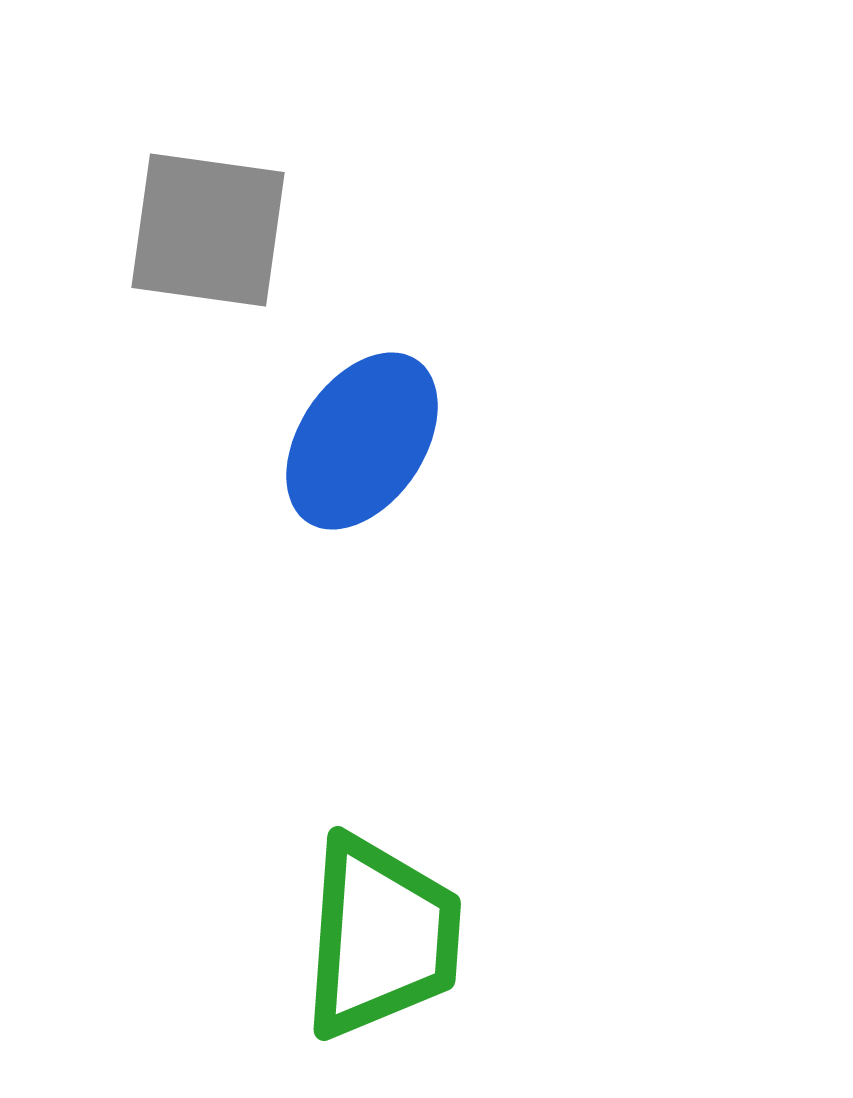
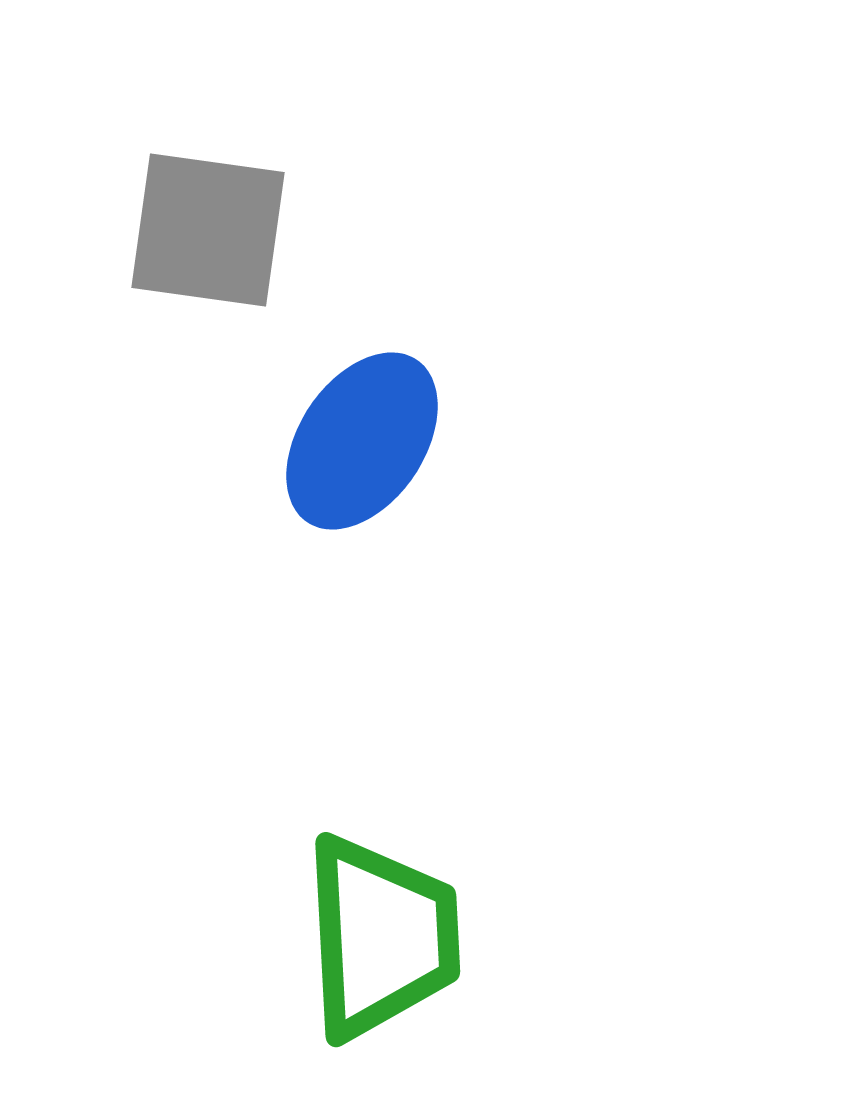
green trapezoid: rotated 7 degrees counterclockwise
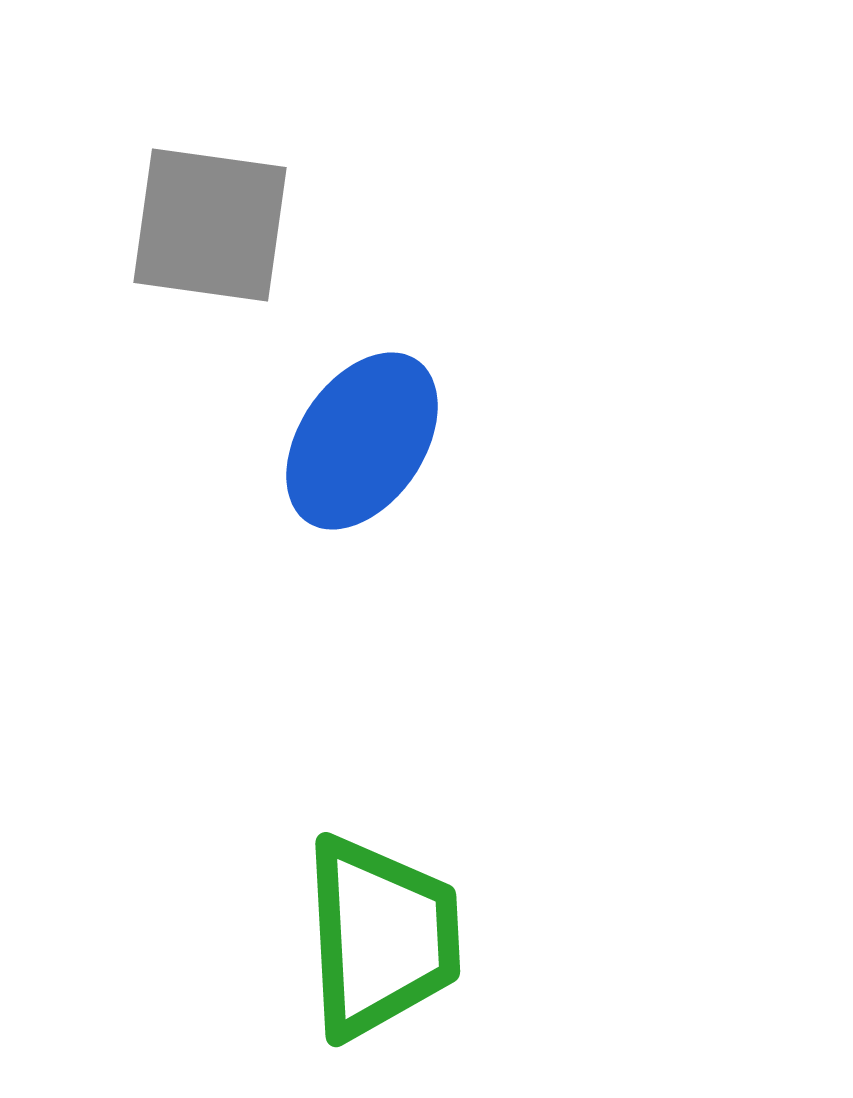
gray square: moved 2 px right, 5 px up
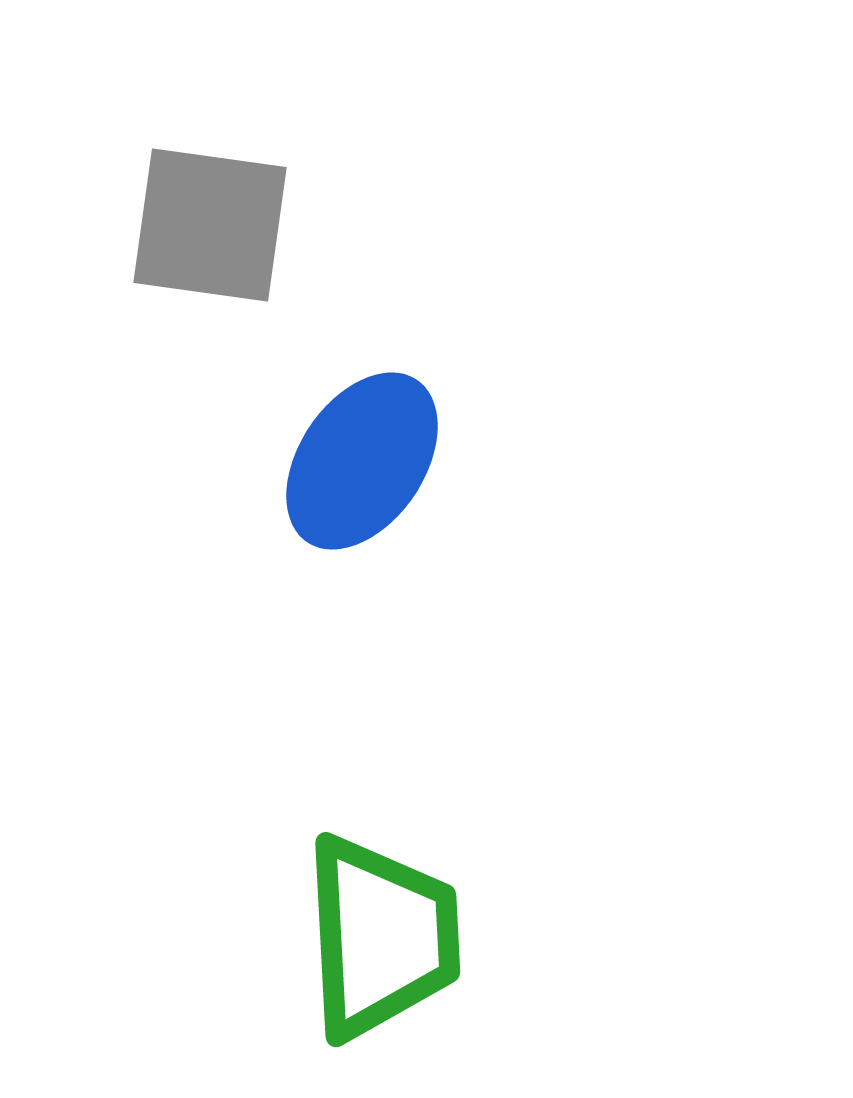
blue ellipse: moved 20 px down
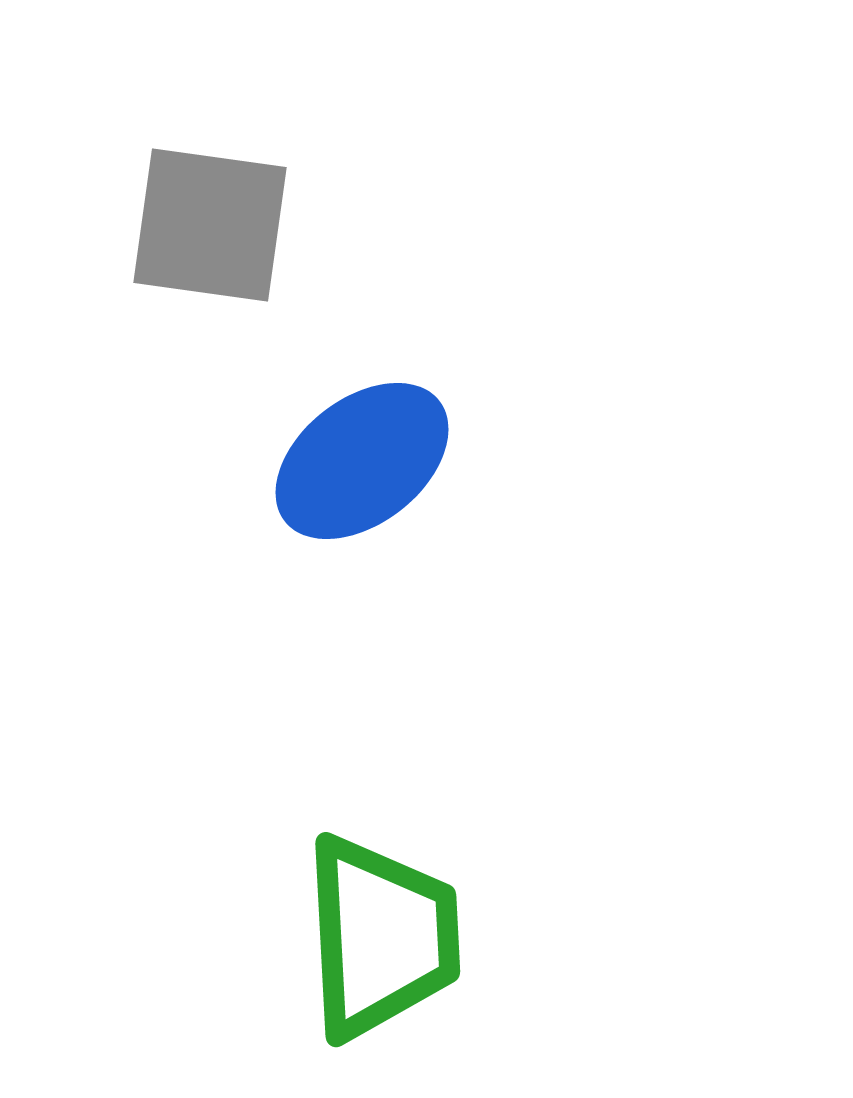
blue ellipse: rotated 18 degrees clockwise
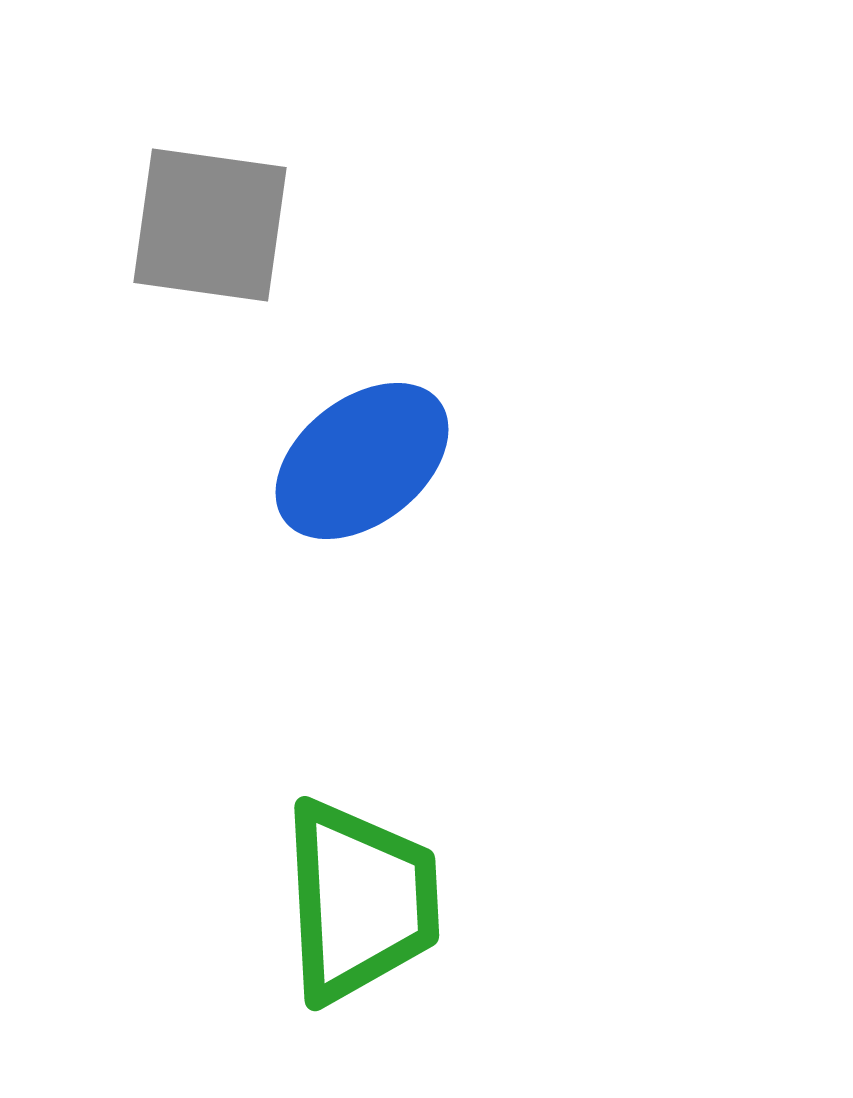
green trapezoid: moved 21 px left, 36 px up
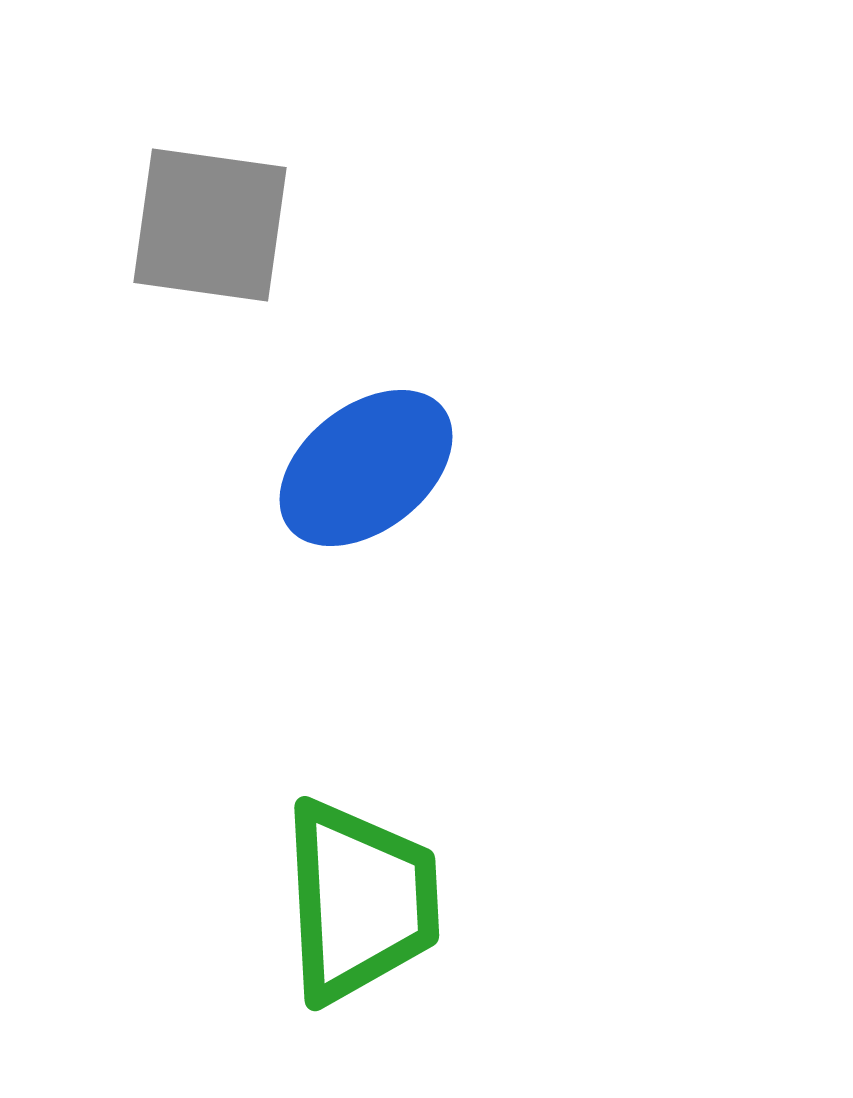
blue ellipse: moved 4 px right, 7 px down
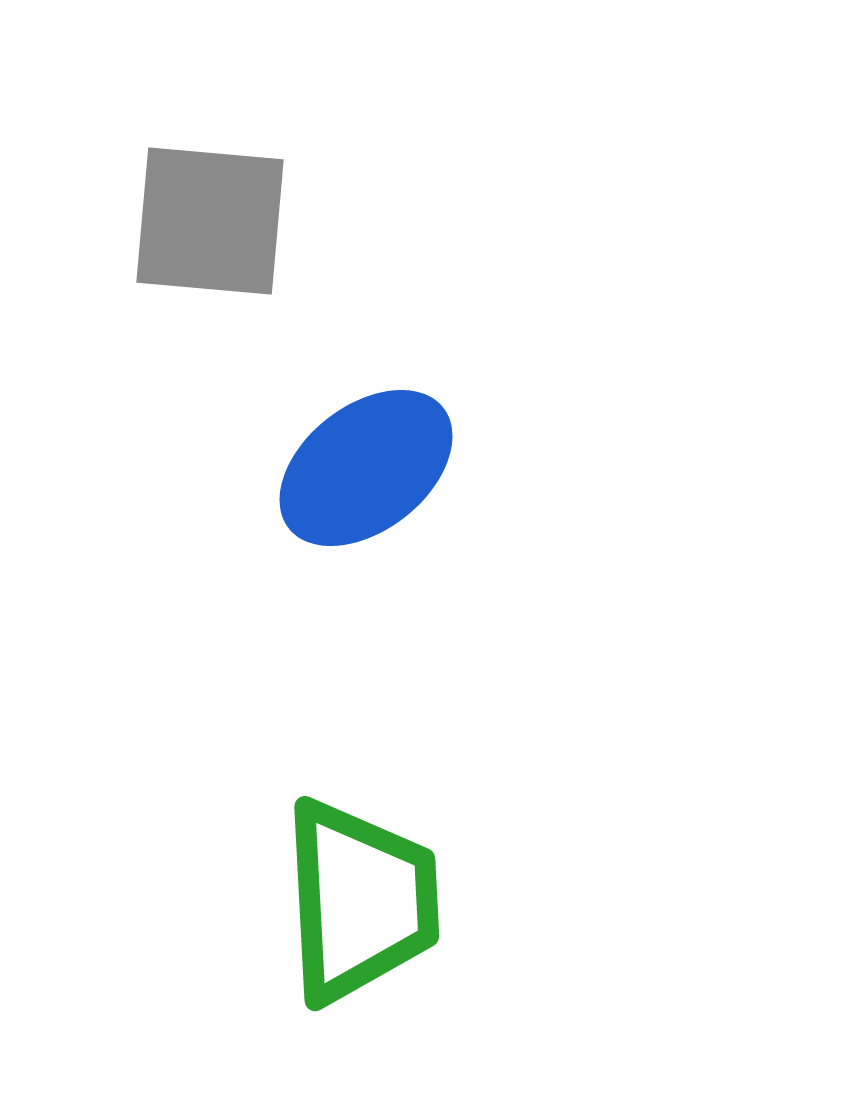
gray square: moved 4 px up; rotated 3 degrees counterclockwise
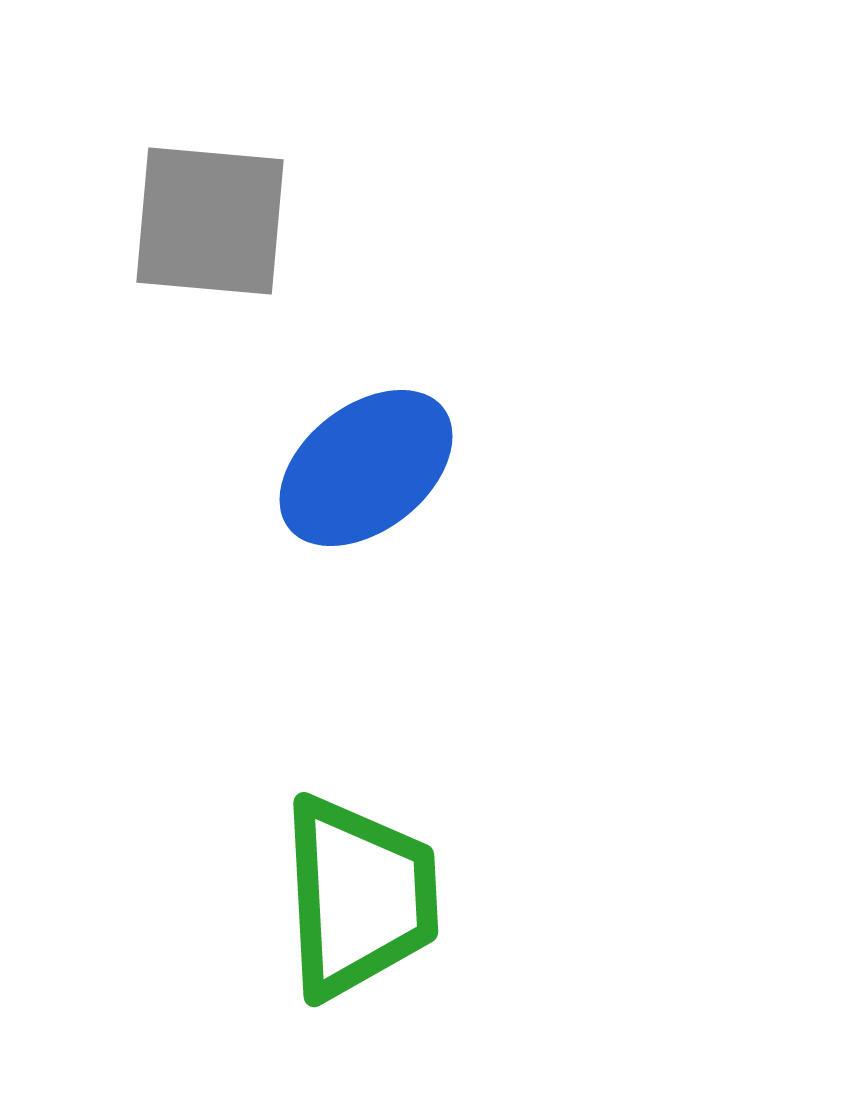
green trapezoid: moved 1 px left, 4 px up
